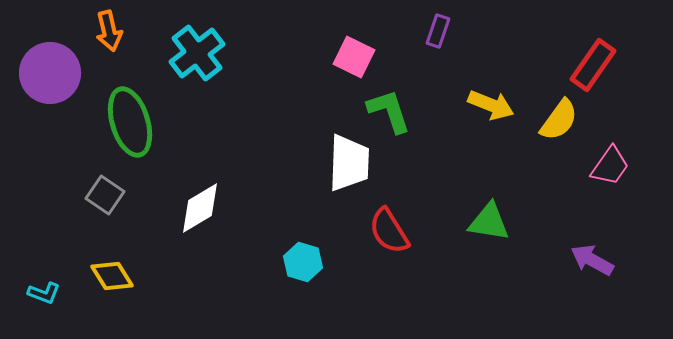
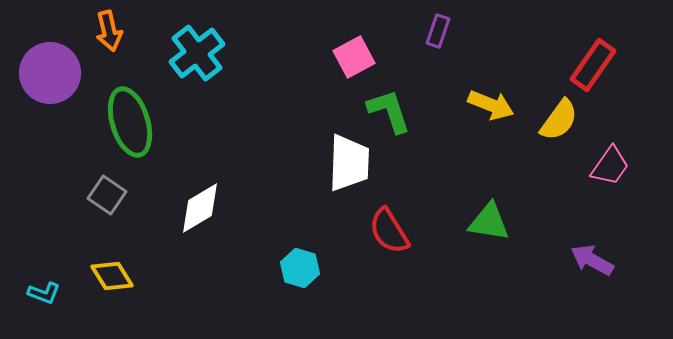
pink square: rotated 36 degrees clockwise
gray square: moved 2 px right
cyan hexagon: moved 3 px left, 6 px down
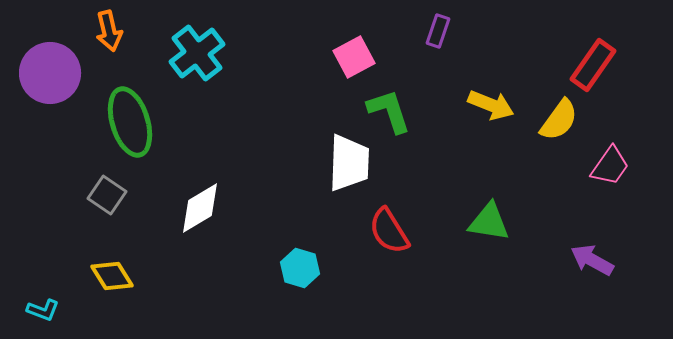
cyan L-shape: moved 1 px left, 17 px down
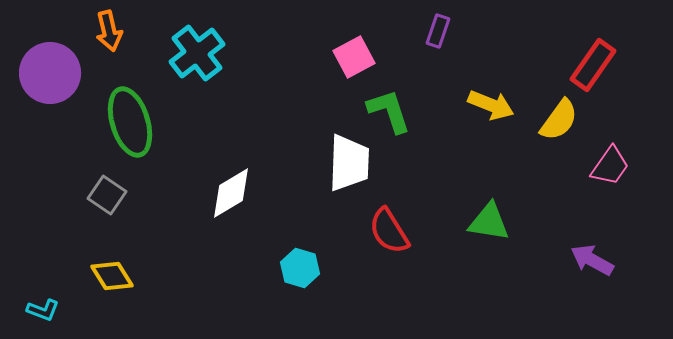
white diamond: moved 31 px right, 15 px up
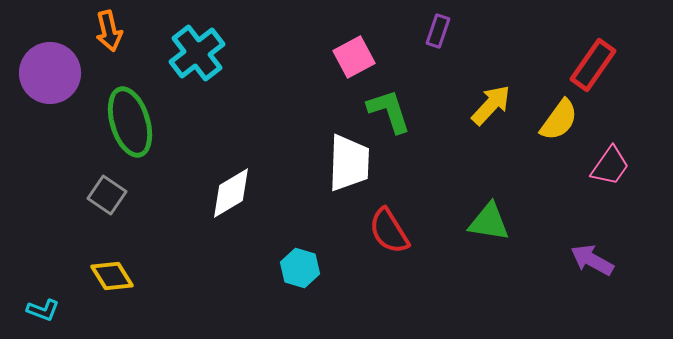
yellow arrow: rotated 69 degrees counterclockwise
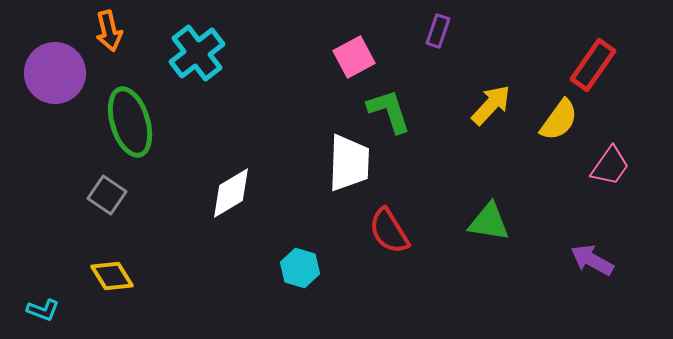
purple circle: moved 5 px right
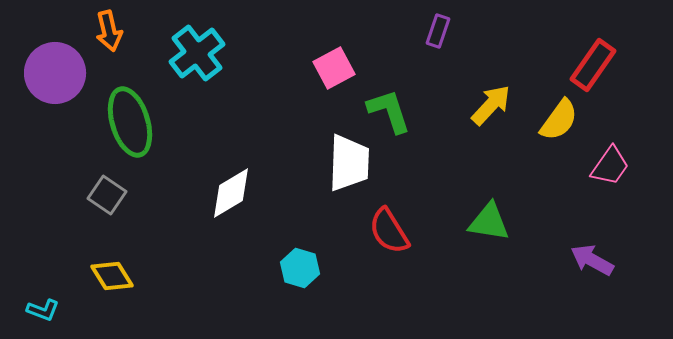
pink square: moved 20 px left, 11 px down
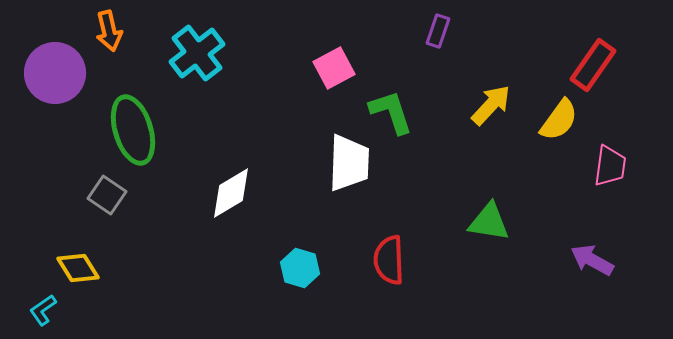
green L-shape: moved 2 px right, 1 px down
green ellipse: moved 3 px right, 8 px down
pink trapezoid: rotated 27 degrees counterclockwise
red semicircle: moved 29 px down; rotated 30 degrees clockwise
yellow diamond: moved 34 px left, 8 px up
cyan L-shape: rotated 124 degrees clockwise
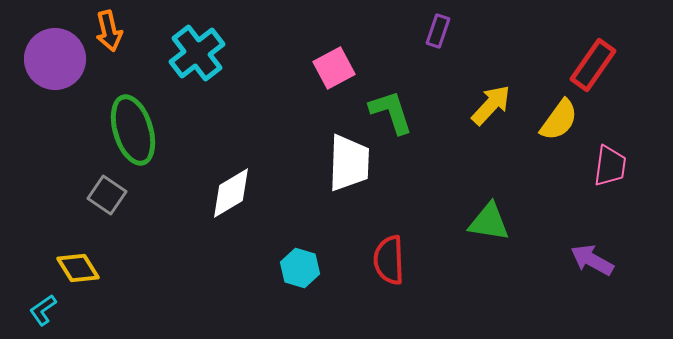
purple circle: moved 14 px up
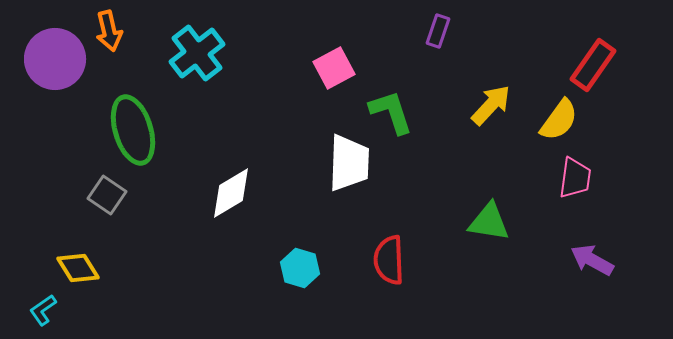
pink trapezoid: moved 35 px left, 12 px down
